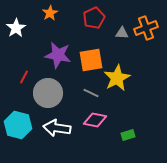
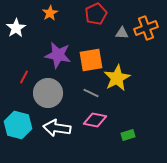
red pentagon: moved 2 px right, 4 px up
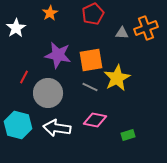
red pentagon: moved 3 px left
gray line: moved 1 px left, 6 px up
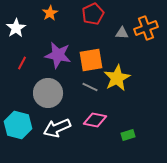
red line: moved 2 px left, 14 px up
white arrow: rotated 32 degrees counterclockwise
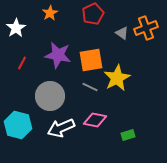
gray triangle: rotated 32 degrees clockwise
gray circle: moved 2 px right, 3 px down
white arrow: moved 4 px right
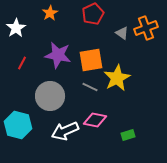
white arrow: moved 4 px right, 3 px down
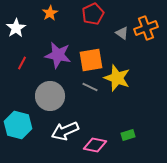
yellow star: rotated 24 degrees counterclockwise
pink diamond: moved 25 px down
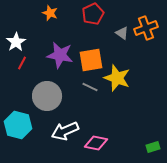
orange star: rotated 21 degrees counterclockwise
white star: moved 14 px down
purple star: moved 2 px right
gray circle: moved 3 px left
green rectangle: moved 25 px right, 12 px down
pink diamond: moved 1 px right, 2 px up
